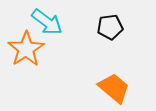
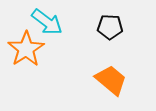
black pentagon: rotated 10 degrees clockwise
orange trapezoid: moved 3 px left, 8 px up
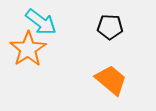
cyan arrow: moved 6 px left
orange star: moved 2 px right
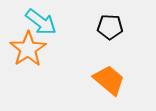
orange trapezoid: moved 2 px left
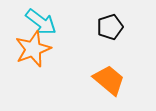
black pentagon: rotated 20 degrees counterclockwise
orange star: moved 5 px right; rotated 12 degrees clockwise
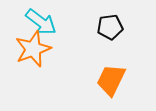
black pentagon: rotated 10 degrees clockwise
orange trapezoid: moved 2 px right; rotated 104 degrees counterclockwise
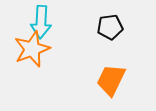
cyan arrow: rotated 56 degrees clockwise
orange star: moved 1 px left
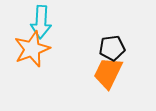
black pentagon: moved 2 px right, 21 px down
orange trapezoid: moved 3 px left, 7 px up
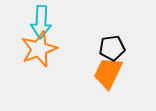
orange star: moved 7 px right
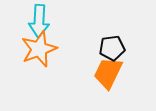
cyan arrow: moved 2 px left, 1 px up
